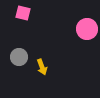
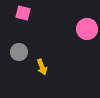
gray circle: moved 5 px up
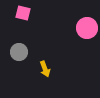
pink circle: moved 1 px up
yellow arrow: moved 3 px right, 2 px down
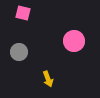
pink circle: moved 13 px left, 13 px down
yellow arrow: moved 3 px right, 10 px down
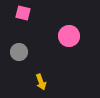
pink circle: moved 5 px left, 5 px up
yellow arrow: moved 7 px left, 3 px down
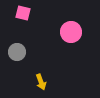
pink circle: moved 2 px right, 4 px up
gray circle: moved 2 px left
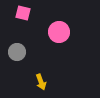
pink circle: moved 12 px left
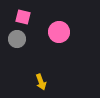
pink square: moved 4 px down
gray circle: moved 13 px up
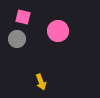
pink circle: moved 1 px left, 1 px up
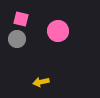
pink square: moved 2 px left, 2 px down
yellow arrow: rotated 98 degrees clockwise
